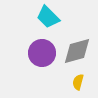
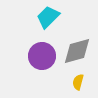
cyan trapezoid: rotated 90 degrees clockwise
purple circle: moved 3 px down
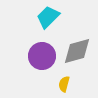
yellow semicircle: moved 14 px left, 2 px down
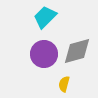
cyan trapezoid: moved 3 px left
purple circle: moved 2 px right, 2 px up
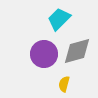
cyan trapezoid: moved 14 px right, 2 px down
